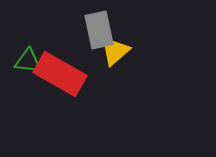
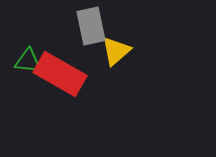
gray rectangle: moved 8 px left, 4 px up
yellow triangle: moved 1 px right
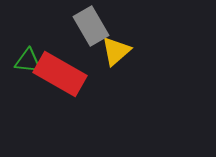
gray rectangle: rotated 18 degrees counterclockwise
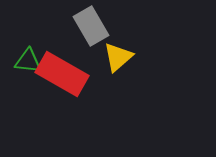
yellow triangle: moved 2 px right, 6 px down
red rectangle: moved 2 px right
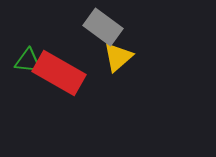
gray rectangle: moved 12 px right, 1 px down; rotated 24 degrees counterclockwise
red rectangle: moved 3 px left, 1 px up
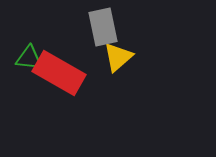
gray rectangle: rotated 42 degrees clockwise
green triangle: moved 1 px right, 3 px up
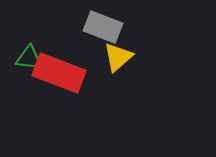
gray rectangle: rotated 57 degrees counterclockwise
red rectangle: rotated 9 degrees counterclockwise
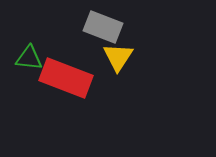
yellow triangle: rotated 16 degrees counterclockwise
red rectangle: moved 7 px right, 5 px down
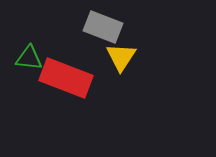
yellow triangle: moved 3 px right
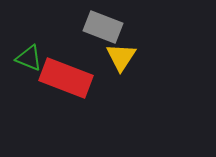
green triangle: rotated 16 degrees clockwise
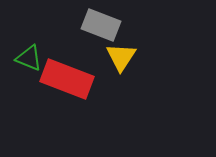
gray rectangle: moved 2 px left, 2 px up
red rectangle: moved 1 px right, 1 px down
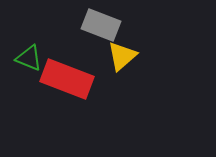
yellow triangle: moved 1 px right, 1 px up; rotated 16 degrees clockwise
